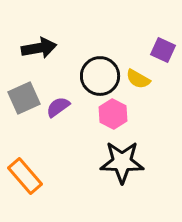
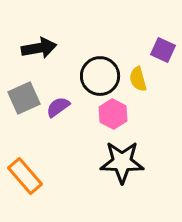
yellow semicircle: rotated 45 degrees clockwise
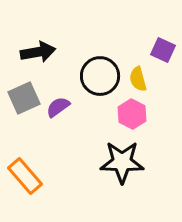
black arrow: moved 1 px left, 4 px down
pink hexagon: moved 19 px right
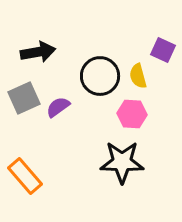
yellow semicircle: moved 3 px up
pink hexagon: rotated 24 degrees counterclockwise
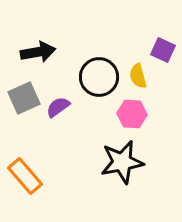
black circle: moved 1 px left, 1 px down
black star: rotated 12 degrees counterclockwise
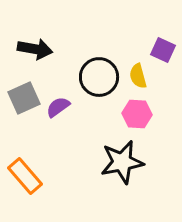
black arrow: moved 3 px left, 3 px up; rotated 20 degrees clockwise
pink hexagon: moved 5 px right
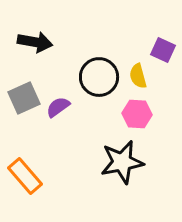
black arrow: moved 7 px up
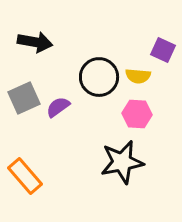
yellow semicircle: rotated 70 degrees counterclockwise
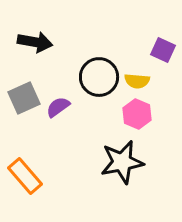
yellow semicircle: moved 1 px left, 5 px down
pink hexagon: rotated 20 degrees clockwise
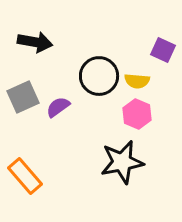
black circle: moved 1 px up
gray square: moved 1 px left, 1 px up
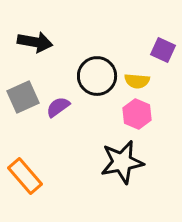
black circle: moved 2 px left
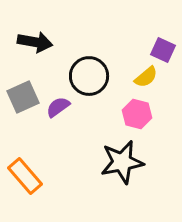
black circle: moved 8 px left
yellow semicircle: moved 9 px right, 4 px up; rotated 45 degrees counterclockwise
pink hexagon: rotated 8 degrees counterclockwise
